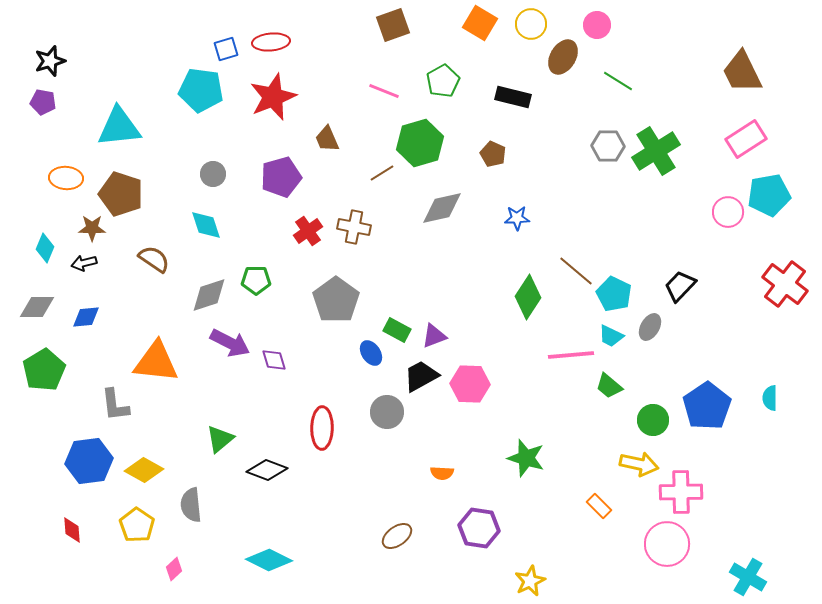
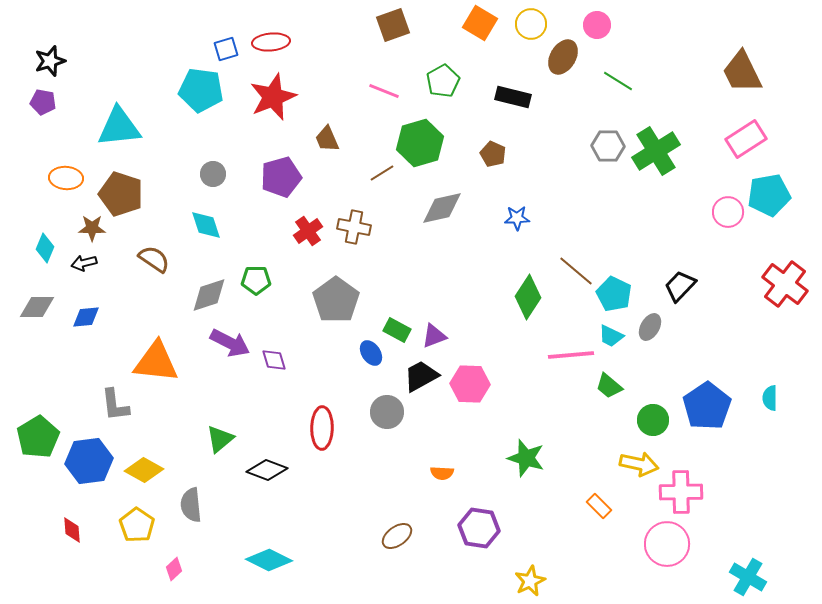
green pentagon at (44, 370): moved 6 px left, 67 px down
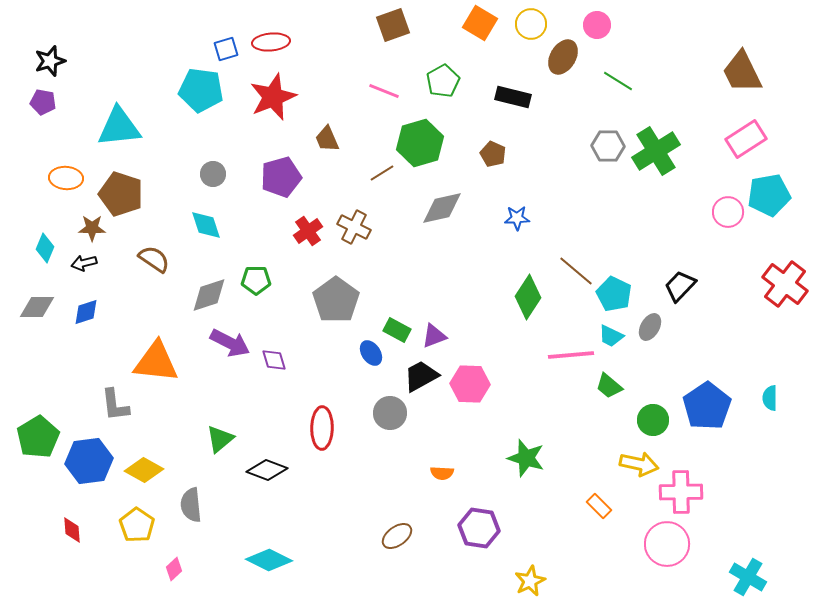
brown cross at (354, 227): rotated 16 degrees clockwise
blue diamond at (86, 317): moved 5 px up; rotated 12 degrees counterclockwise
gray circle at (387, 412): moved 3 px right, 1 px down
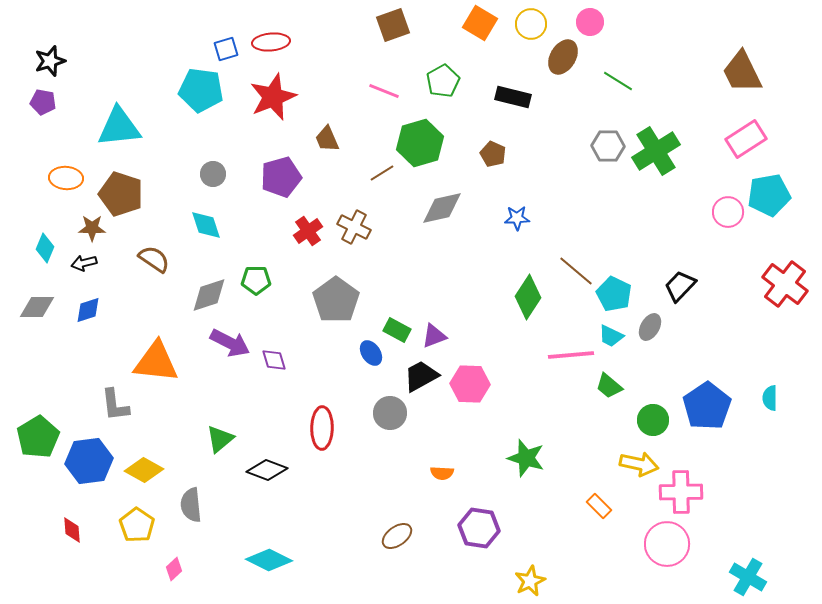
pink circle at (597, 25): moved 7 px left, 3 px up
blue diamond at (86, 312): moved 2 px right, 2 px up
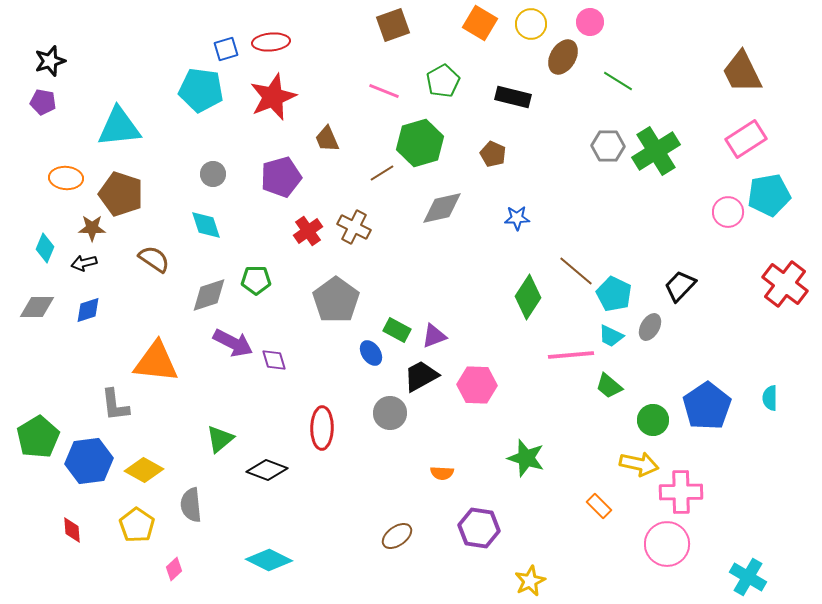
purple arrow at (230, 343): moved 3 px right
pink hexagon at (470, 384): moved 7 px right, 1 px down
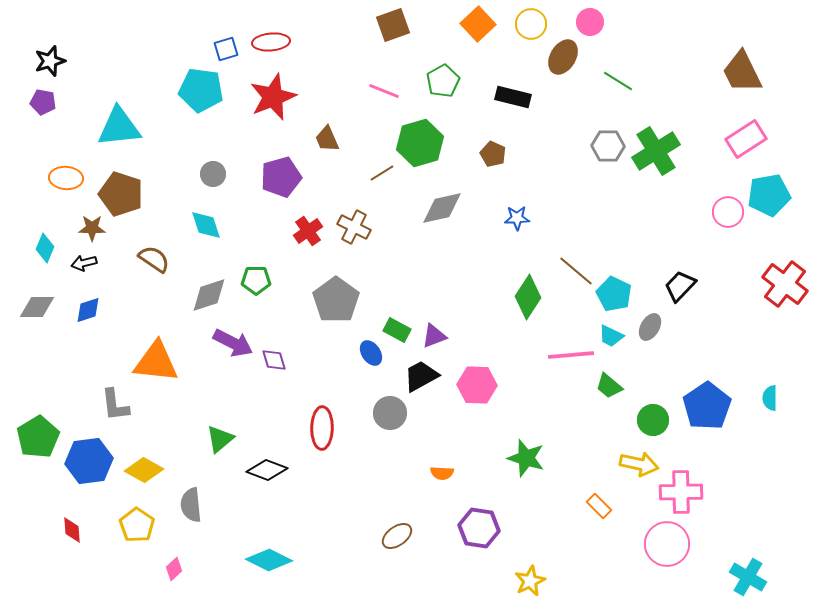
orange square at (480, 23): moved 2 px left, 1 px down; rotated 16 degrees clockwise
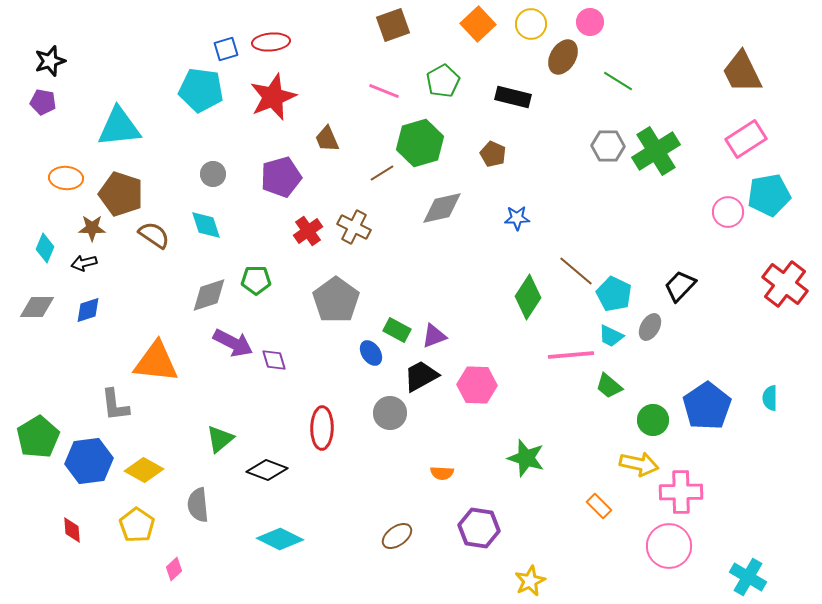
brown semicircle at (154, 259): moved 24 px up
gray semicircle at (191, 505): moved 7 px right
pink circle at (667, 544): moved 2 px right, 2 px down
cyan diamond at (269, 560): moved 11 px right, 21 px up
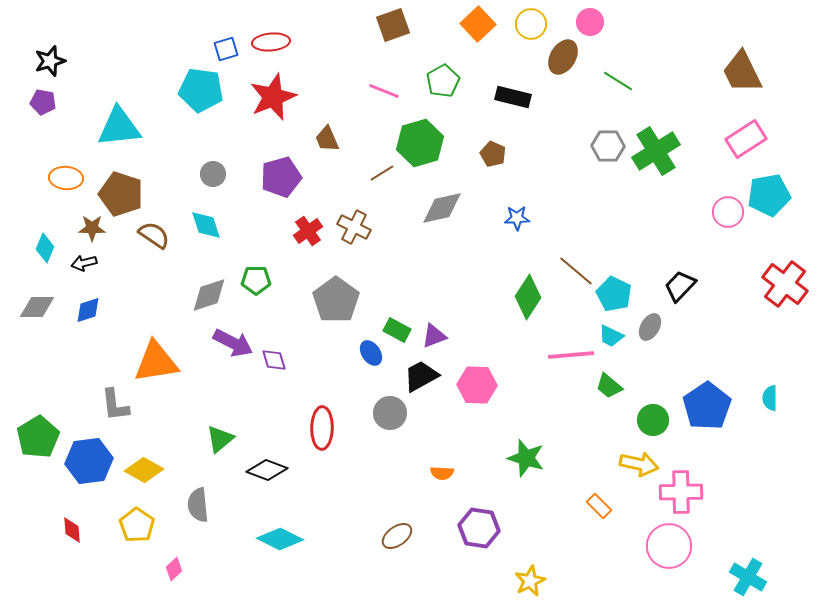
orange triangle at (156, 362): rotated 15 degrees counterclockwise
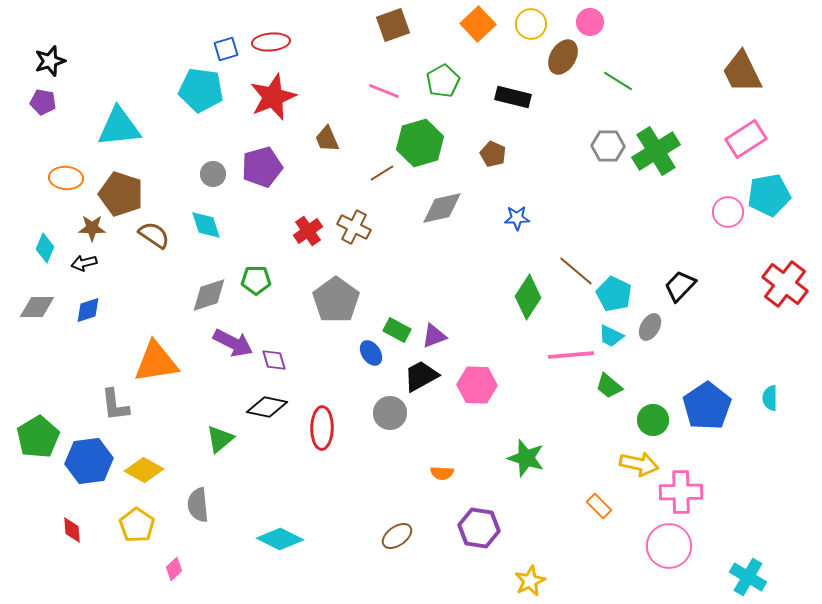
purple pentagon at (281, 177): moved 19 px left, 10 px up
black diamond at (267, 470): moved 63 px up; rotated 9 degrees counterclockwise
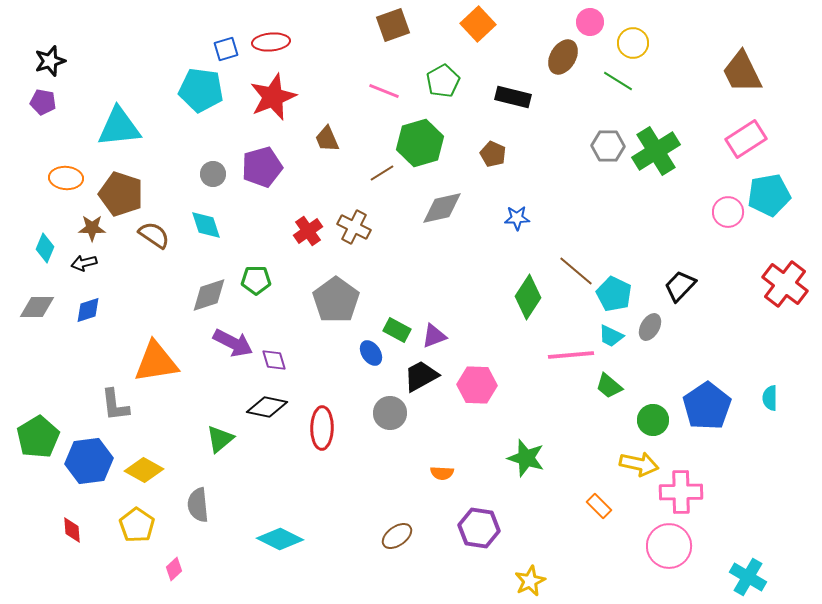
yellow circle at (531, 24): moved 102 px right, 19 px down
